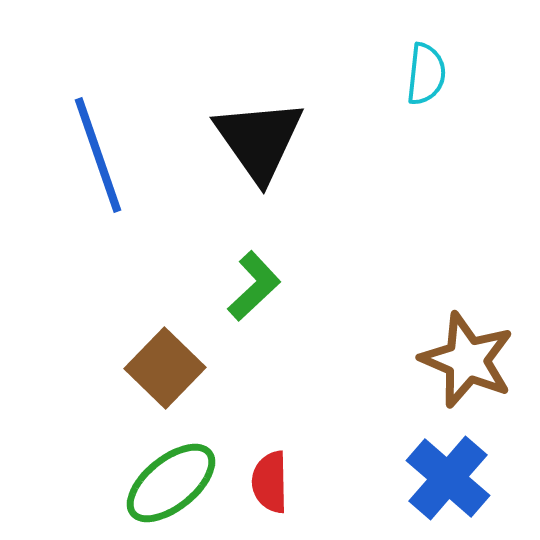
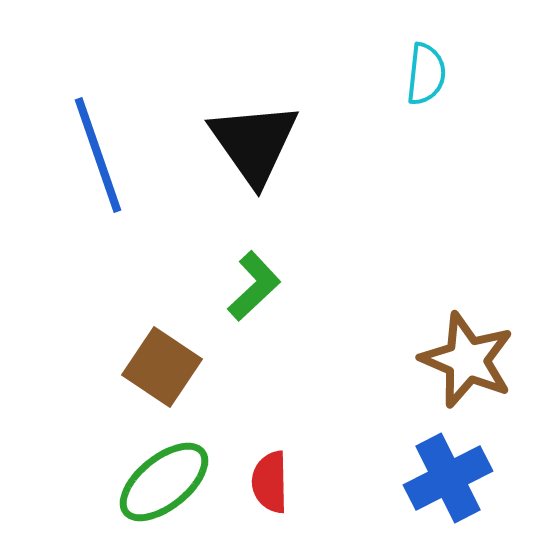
black triangle: moved 5 px left, 3 px down
brown square: moved 3 px left, 1 px up; rotated 10 degrees counterclockwise
blue cross: rotated 22 degrees clockwise
green ellipse: moved 7 px left, 1 px up
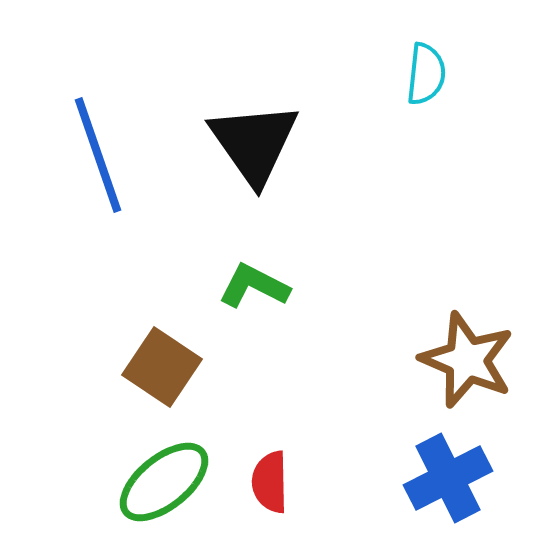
green L-shape: rotated 110 degrees counterclockwise
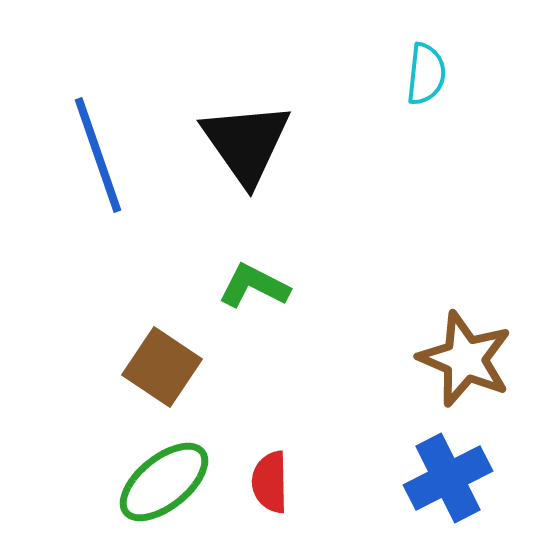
black triangle: moved 8 px left
brown star: moved 2 px left, 1 px up
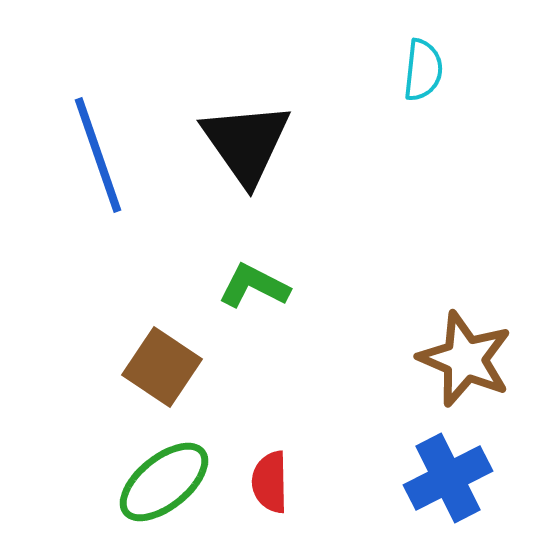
cyan semicircle: moved 3 px left, 4 px up
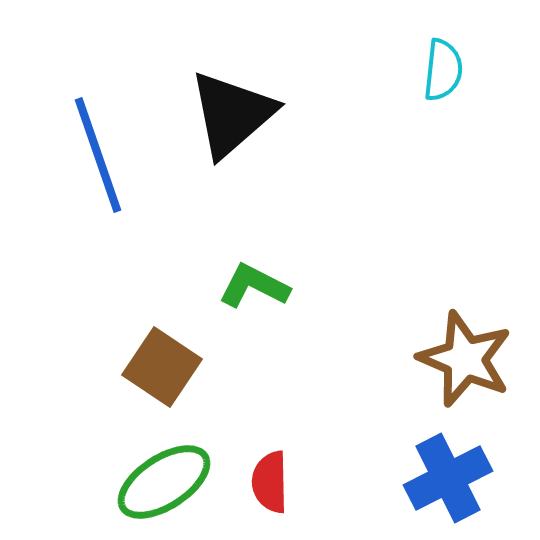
cyan semicircle: moved 20 px right
black triangle: moved 14 px left, 29 px up; rotated 24 degrees clockwise
green ellipse: rotated 6 degrees clockwise
